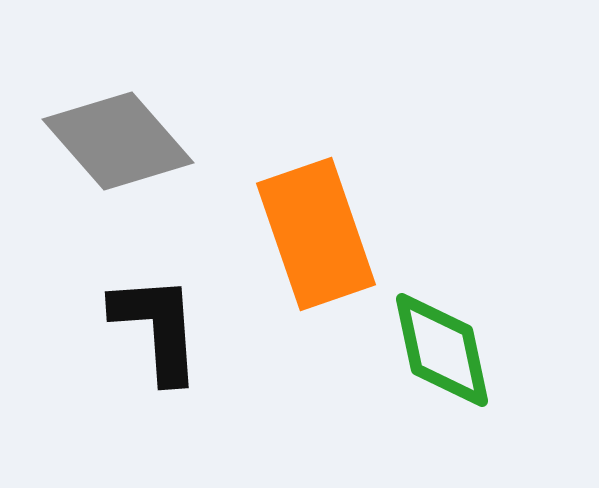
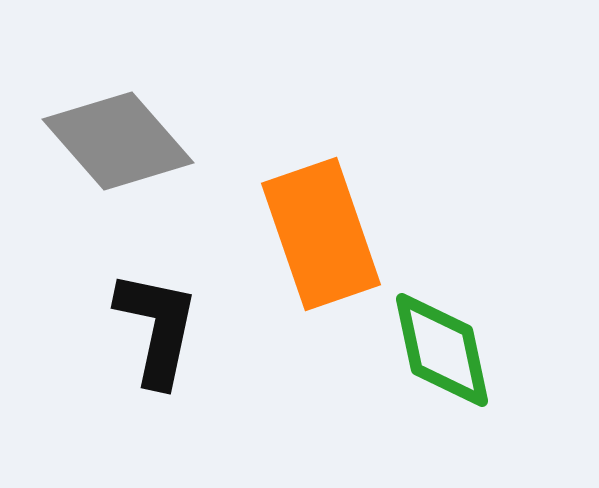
orange rectangle: moved 5 px right
black L-shape: rotated 16 degrees clockwise
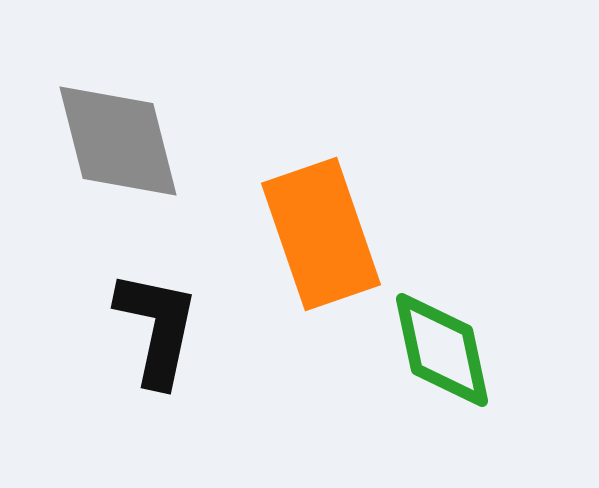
gray diamond: rotated 27 degrees clockwise
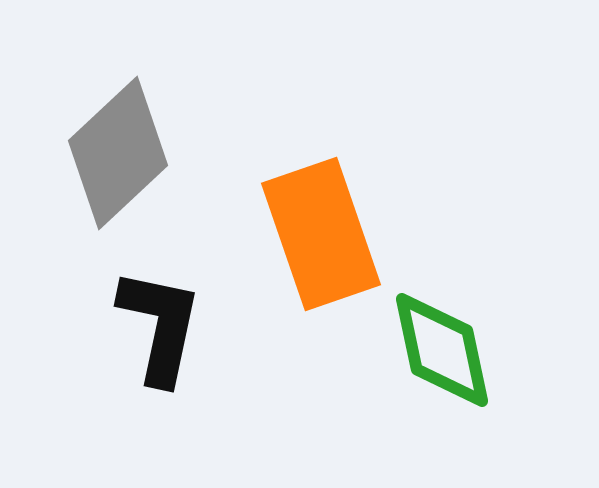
gray diamond: moved 12 px down; rotated 61 degrees clockwise
black L-shape: moved 3 px right, 2 px up
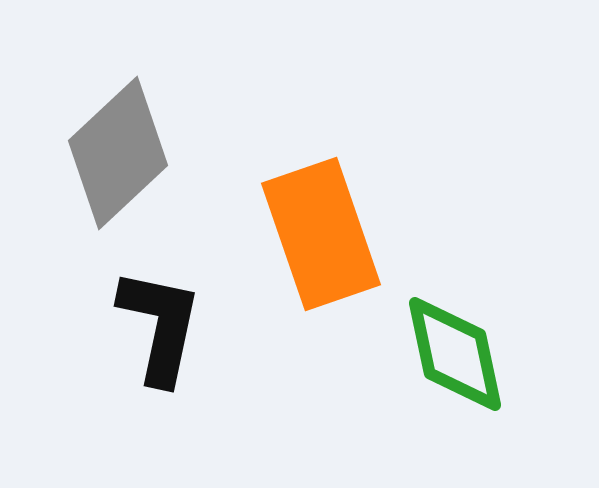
green diamond: moved 13 px right, 4 px down
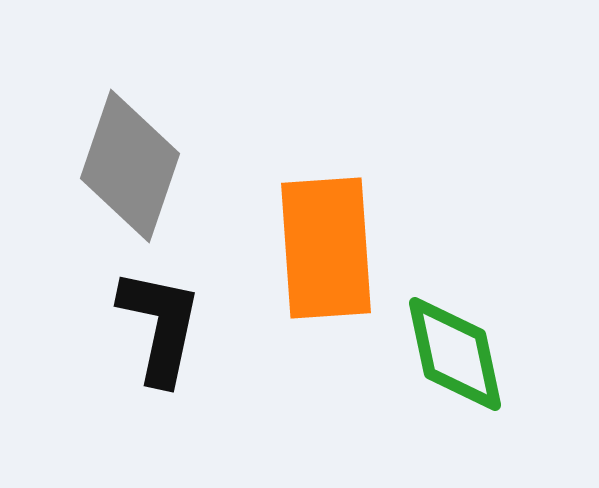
gray diamond: moved 12 px right, 13 px down; rotated 28 degrees counterclockwise
orange rectangle: moved 5 px right, 14 px down; rotated 15 degrees clockwise
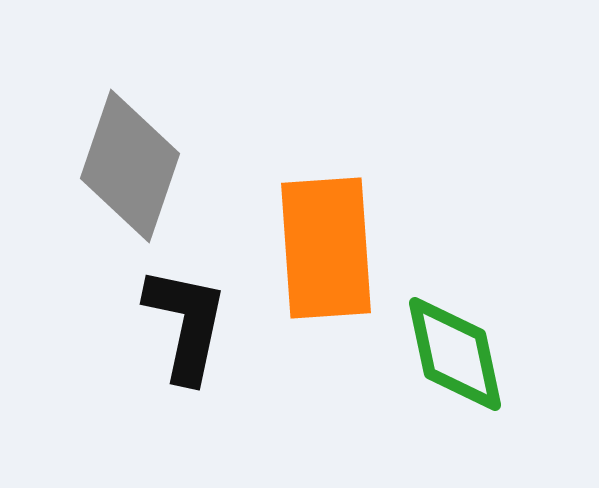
black L-shape: moved 26 px right, 2 px up
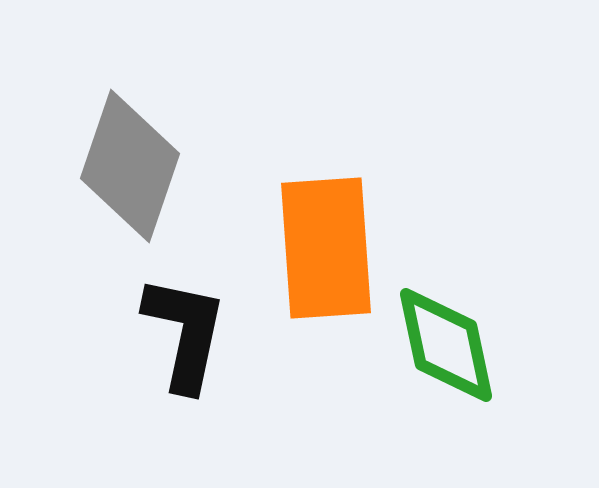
black L-shape: moved 1 px left, 9 px down
green diamond: moved 9 px left, 9 px up
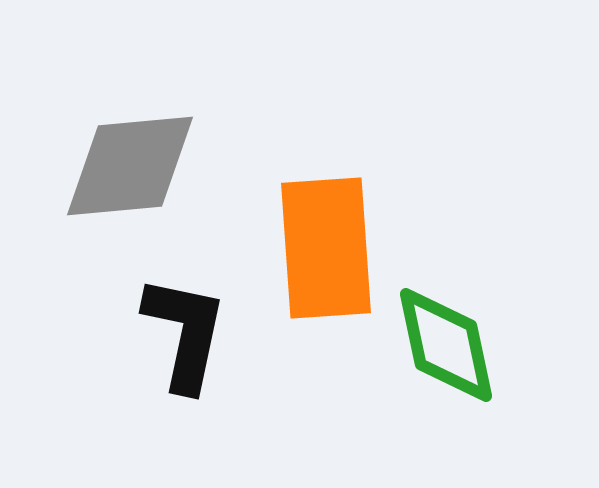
gray diamond: rotated 66 degrees clockwise
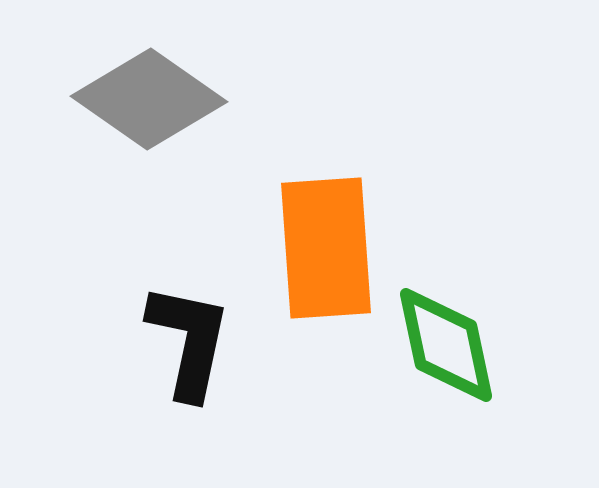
gray diamond: moved 19 px right, 67 px up; rotated 40 degrees clockwise
black L-shape: moved 4 px right, 8 px down
